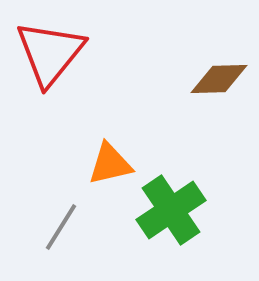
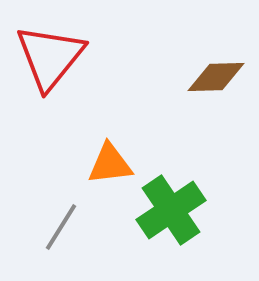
red triangle: moved 4 px down
brown diamond: moved 3 px left, 2 px up
orange triangle: rotated 6 degrees clockwise
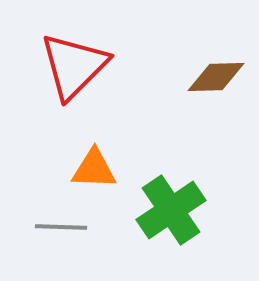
red triangle: moved 24 px right, 9 px down; rotated 6 degrees clockwise
orange triangle: moved 16 px left, 5 px down; rotated 9 degrees clockwise
gray line: rotated 60 degrees clockwise
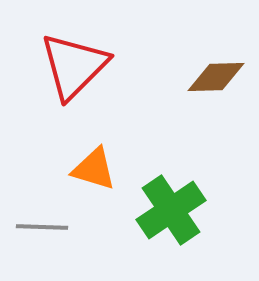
orange triangle: rotated 15 degrees clockwise
gray line: moved 19 px left
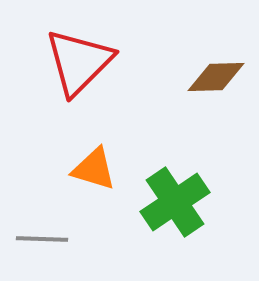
red triangle: moved 5 px right, 4 px up
green cross: moved 4 px right, 8 px up
gray line: moved 12 px down
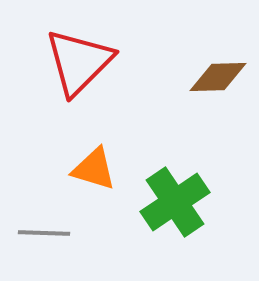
brown diamond: moved 2 px right
gray line: moved 2 px right, 6 px up
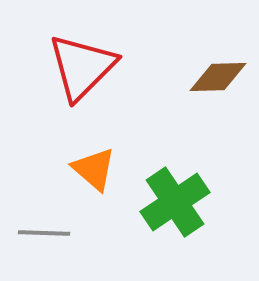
red triangle: moved 3 px right, 5 px down
orange triangle: rotated 24 degrees clockwise
